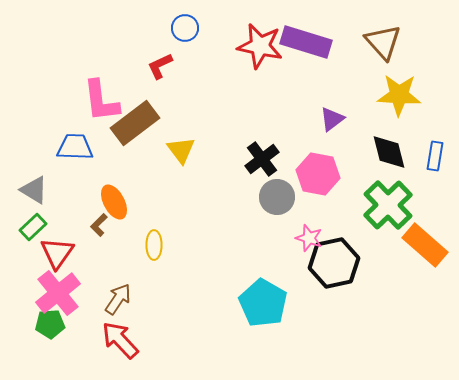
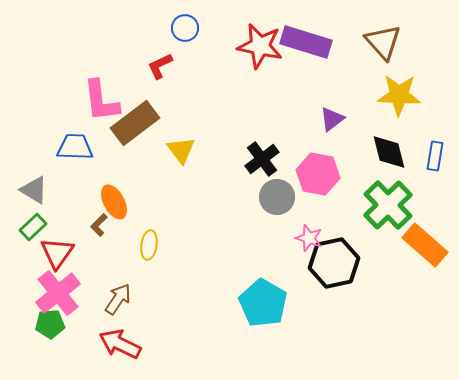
yellow ellipse: moved 5 px left; rotated 8 degrees clockwise
red arrow: moved 4 px down; rotated 21 degrees counterclockwise
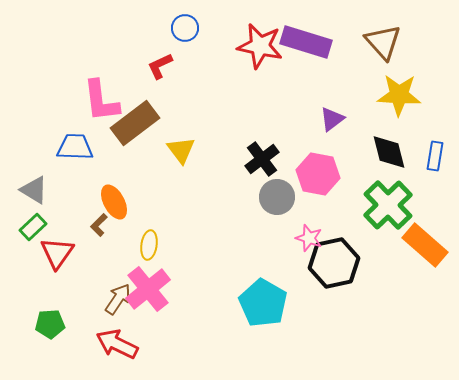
pink cross: moved 90 px right, 4 px up
red arrow: moved 3 px left
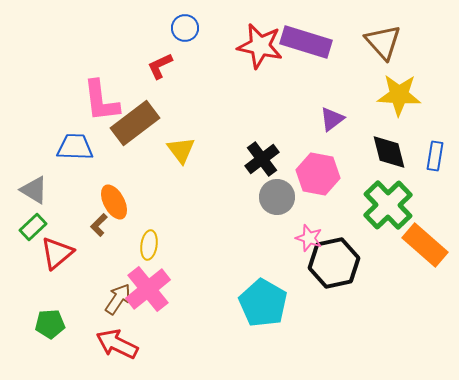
red triangle: rotated 15 degrees clockwise
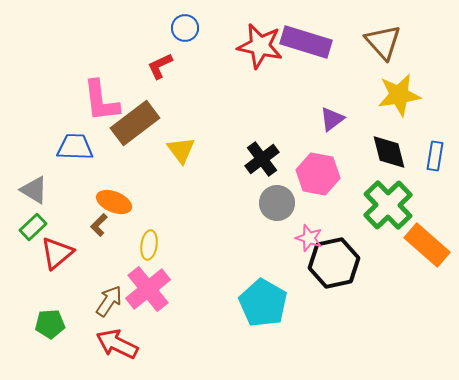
yellow star: rotated 12 degrees counterclockwise
gray circle: moved 6 px down
orange ellipse: rotated 40 degrees counterclockwise
orange rectangle: moved 2 px right
brown arrow: moved 9 px left, 2 px down
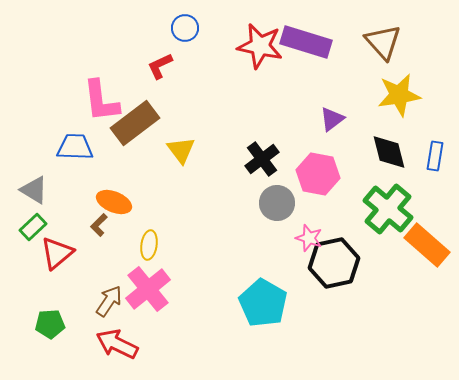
green cross: moved 4 px down; rotated 6 degrees counterclockwise
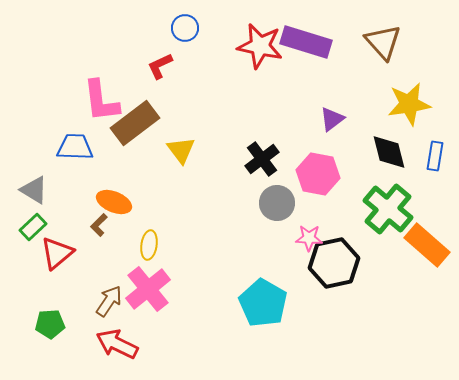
yellow star: moved 10 px right, 9 px down
pink star: rotated 16 degrees counterclockwise
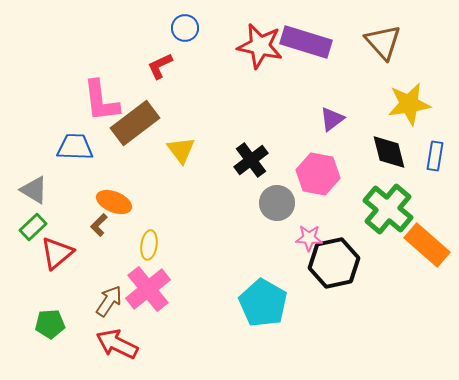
black cross: moved 11 px left, 1 px down
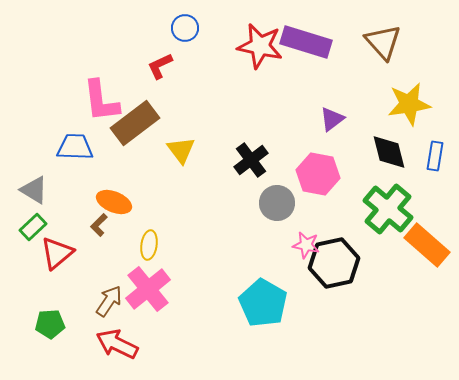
pink star: moved 3 px left, 7 px down; rotated 8 degrees clockwise
